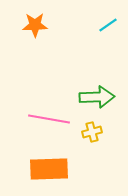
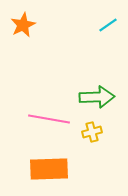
orange star: moved 12 px left; rotated 25 degrees counterclockwise
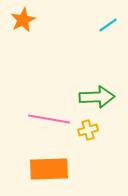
orange star: moved 5 px up
yellow cross: moved 4 px left, 2 px up
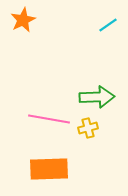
yellow cross: moved 2 px up
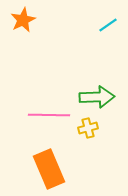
pink line: moved 4 px up; rotated 9 degrees counterclockwise
orange rectangle: rotated 69 degrees clockwise
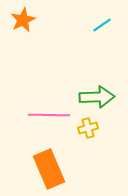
cyan line: moved 6 px left
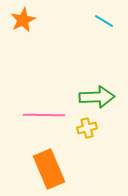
cyan line: moved 2 px right, 4 px up; rotated 66 degrees clockwise
pink line: moved 5 px left
yellow cross: moved 1 px left
